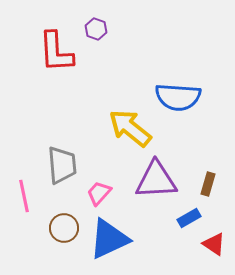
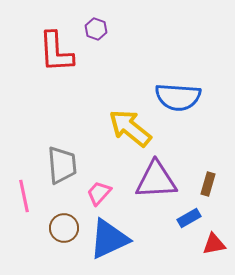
red triangle: rotated 45 degrees counterclockwise
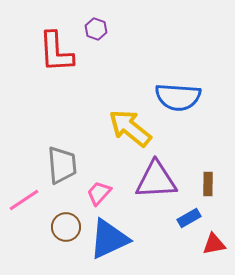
brown rectangle: rotated 15 degrees counterclockwise
pink line: moved 4 px down; rotated 68 degrees clockwise
brown circle: moved 2 px right, 1 px up
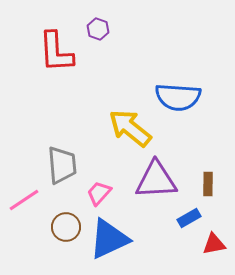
purple hexagon: moved 2 px right
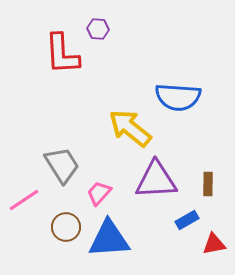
purple hexagon: rotated 15 degrees counterclockwise
red L-shape: moved 6 px right, 2 px down
gray trapezoid: rotated 27 degrees counterclockwise
blue rectangle: moved 2 px left, 2 px down
blue triangle: rotated 21 degrees clockwise
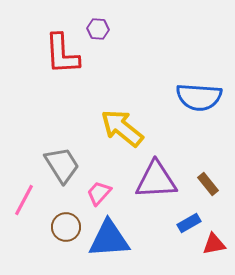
blue semicircle: moved 21 px right
yellow arrow: moved 8 px left
brown rectangle: rotated 40 degrees counterclockwise
pink line: rotated 28 degrees counterclockwise
blue rectangle: moved 2 px right, 3 px down
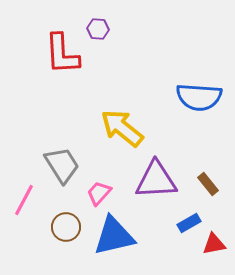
blue triangle: moved 5 px right, 3 px up; rotated 9 degrees counterclockwise
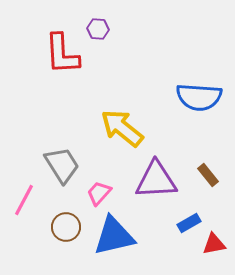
brown rectangle: moved 9 px up
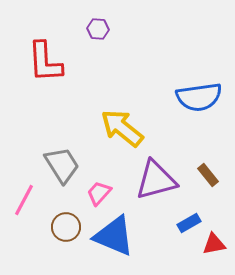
red L-shape: moved 17 px left, 8 px down
blue semicircle: rotated 12 degrees counterclockwise
purple triangle: rotated 12 degrees counterclockwise
blue triangle: rotated 36 degrees clockwise
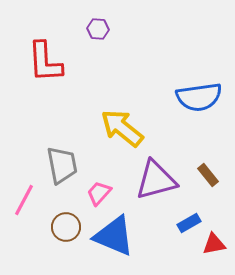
gray trapezoid: rotated 21 degrees clockwise
